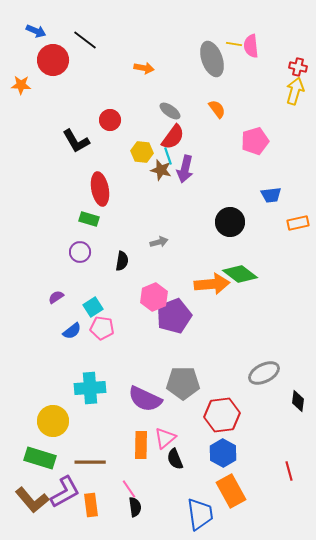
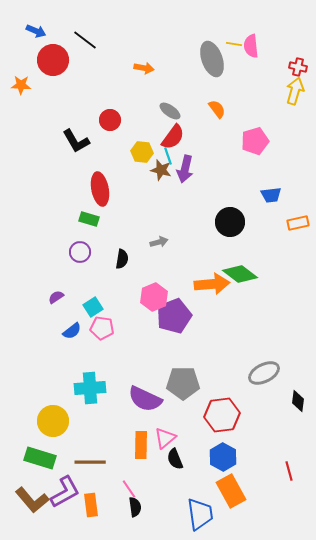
black semicircle at (122, 261): moved 2 px up
blue hexagon at (223, 453): moved 4 px down
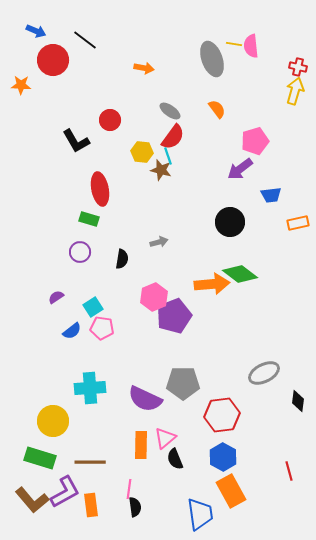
purple arrow at (185, 169): moved 55 px right; rotated 40 degrees clockwise
pink line at (129, 489): rotated 42 degrees clockwise
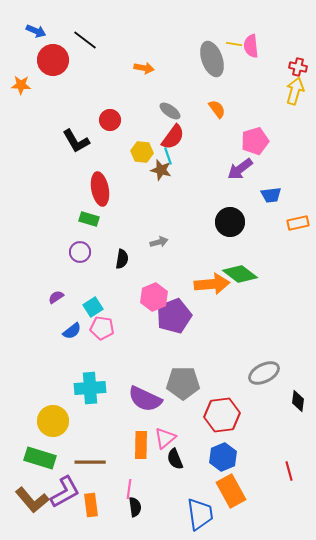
blue hexagon at (223, 457): rotated 8 degrees clockwise
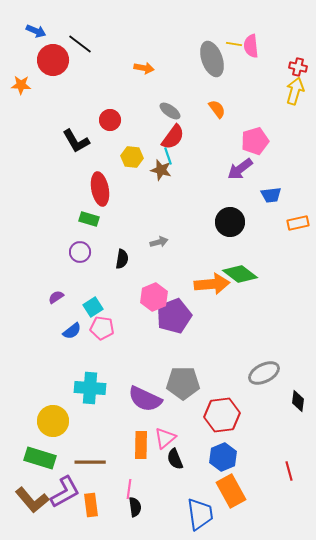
black line at (85, 40): moved 5 px left, 4 px down
yellow hexagon at (142, 152): moved 10 px left, 5 px down
cyan cross at (90, 388): rotated 8 degrees clockwise
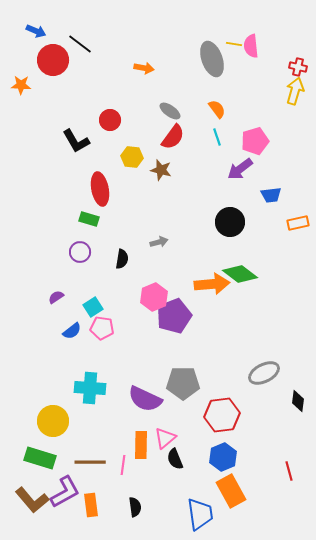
cyan line at (168, 156): moved 49 px right, 19 px up
pink line at (129, 489): moved 6 px left, 24 px up
